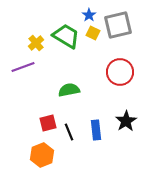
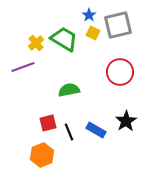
green trapezoid: moved 2 px left, 3 px down
blue rectangle: rotated 54 degrees counterclockwise
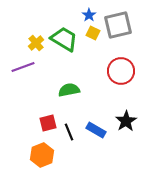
red circle: moved 1 px right, 1 px up
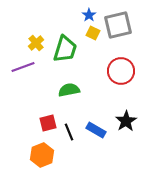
green trapezoid: moved 1 px right, 10 px down; rotated 76 degrees clockwise
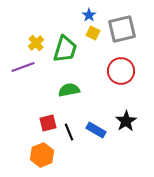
gray square: moved 4 px right, 4 px down
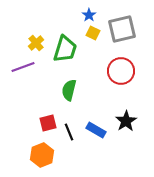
green semicircle: rotated 65 degrees counterclockwise
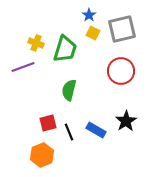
yellow cross: rotated 28 degrees counterclockwise
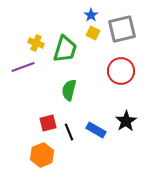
blue star: moved 2 px right
